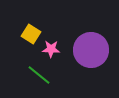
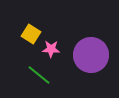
purple circle: moved 5 px down
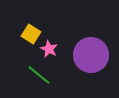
pink star: moved 2 px left; rotated 24 degrees clockwise
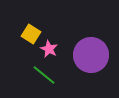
green line: moved 5 px right
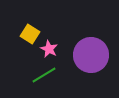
yellow square: moved 1 px left
green line: rotated 70 degrees counterclockwise
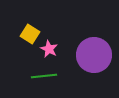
purple circle: moved 3 px right
green line: moved 1 px down; rotated 25 degrees clockwise
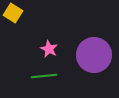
yellow square: moved 17 px left, 21 px up
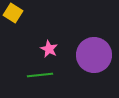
green line: moved 4 px left, 1 px up
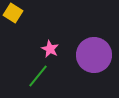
pink star: moved 1 px right
green line: moved 2 px left, 1 px down; rotated 45 degrees counterclockwise
